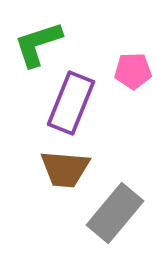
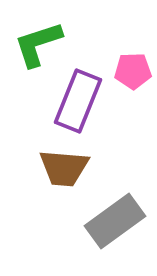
purple rectangle: moved 7 px right, 2 px up
brown trapezoid: moved 1 px left, 1 px up
gray rectangle: moved 8 px down; rotated 14 degrees clockwise
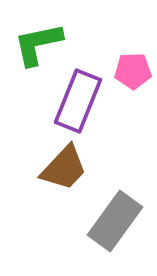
green L-shape: rotated 6 degrees clockwise
brown trapezoid: rotated 52 degrees counterclockwise
gray rectangle: rotated 18 degrees counterclockwise
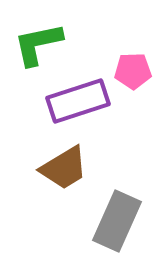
purple rectangle: rotated 50 degrees clockwise
brown trapezoid: rotated 16 degrees clockwise
gray rectangle: moved 2 px right; rotated 12 degrees counterclockwise
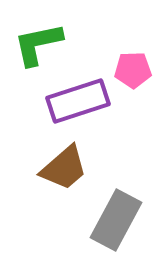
pink pentagon: moved 1 px up
brown trapezoid: rotated 10 degrees counterclockwise
gray rectangle: moved 1 px left, 1 px up; rotated 4 degrees clockwise
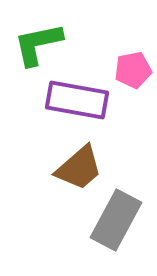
pink pentagon: rotated 9 degrees counterclockwise
purple rectangle: moved 1 px left, 1 px up; rotated 28 degrees clockwise
brown trapezoid: moved 15 px right
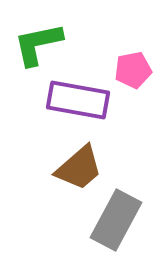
purple rectangle: moved 1 px right
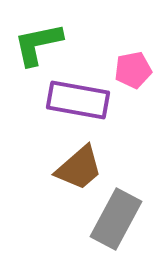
gray rectangle: moved 1 px up
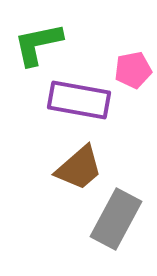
purple rectangle: moved 1 px right
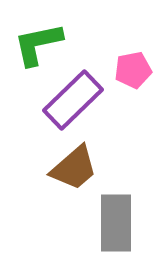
purple rectangle: moved 6 px left; rotated 54 degrees counterclockwise
brown trapezoid: moved 5 px left
gray rectangle: moved 4 px down; rotated 28 degrees counterclockwise
